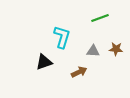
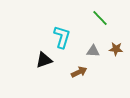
green line: rotated 66 degrees clockwise
black triangle: moved 2 px up
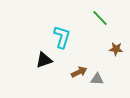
gray triangle: moved 4 px right, 28 px down
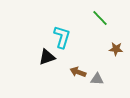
black triangle: moved 3 px right, 3 px up
brown arrow: moved 1 px left; rotated 133 degrees counterclockwise
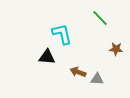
cyan L-shape: moved 3 px up; rotated 30 degrees counterclockwise
black triangle: rotated 24 degrees clockwise
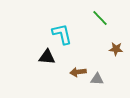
brown arrow: rotated 28 degrees counterclockwise
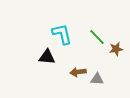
green line: moved 3 px left, 19 px down
brown star: rotated 16 degrees counterclockwise
